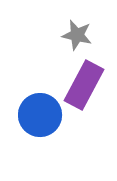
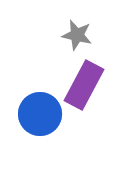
blue circle: moved 1 px up
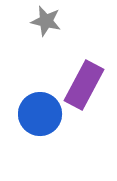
gray star: moved 31 px left, 14 px up
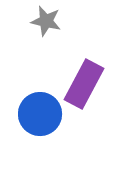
purple rectangle: moved 1 px up
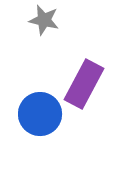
gray star: moved 2 px left, 1 px up
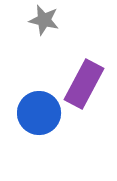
blue circle: moved 1 px left, 1 px up
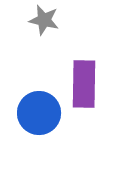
purple rectangle: rotated 27 degrees counterclockwise
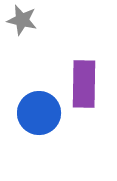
gray star: moved 22 px left
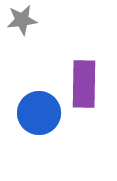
gray star: rotated 20 degrees counterclockwise
